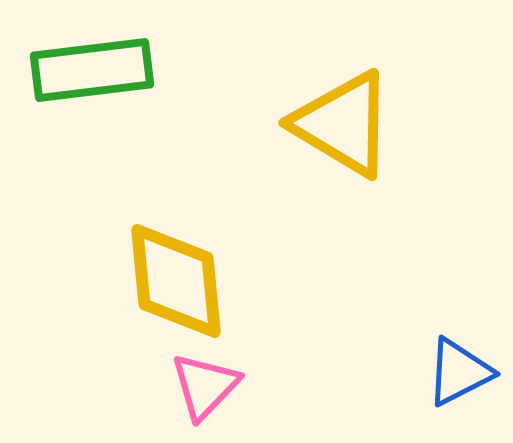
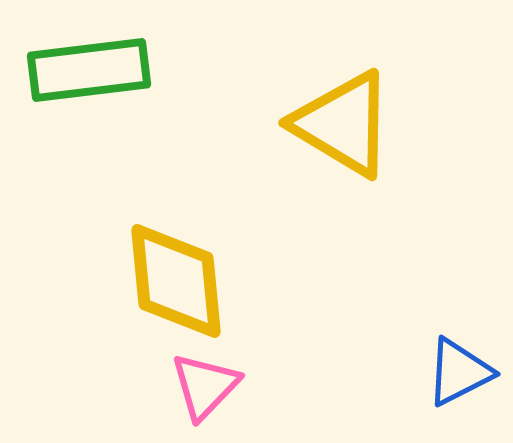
green rectangle: moved 3 px left
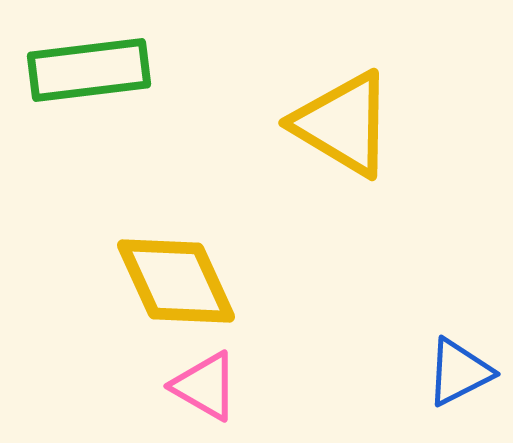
yellow diamond: rotated 19 degrees counterclockwise
pink triangle: rotated 44 degrees counterclockwise
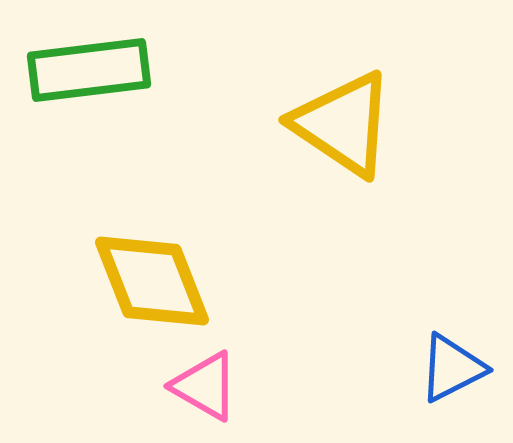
yellow triangle: rotated 3 degrees clockwise
yellow diamond: moved 24 px left; rotated 3 degrees clockwise
blue triangle: moved 7 px left, 4 px up
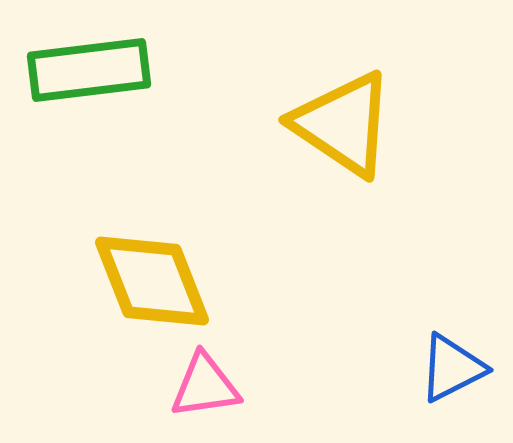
pink triangle: rotated 38 degrees counterclockwise
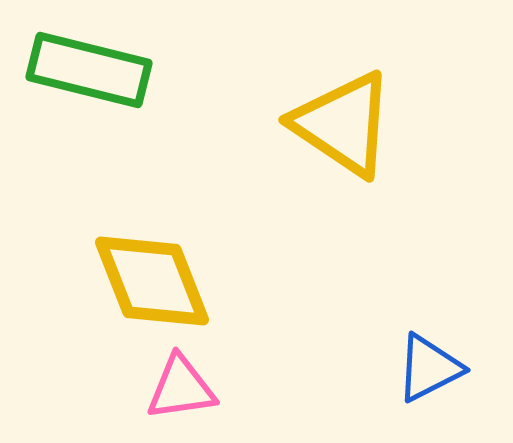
green rectangle: rotated 21 degrees clockwise
blue triangle: moved 23 px left
pink triangle: moved 24 px left, 2 px down
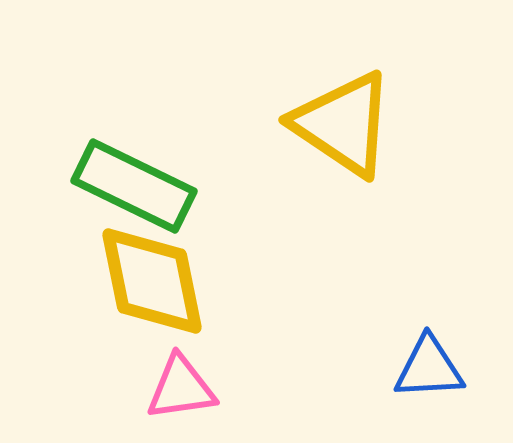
green rectangle: moved 45 px right, 116 px down; rotated 12 degrees clockwise
yellow diamond: rotated 10 degrees clockwise
blue triangle: rotated 24 degrees clockwise
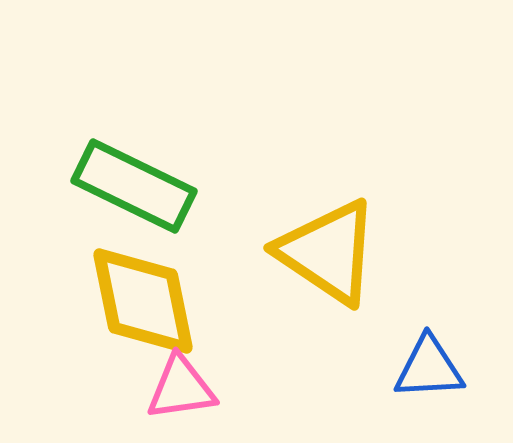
yellow triangle: moved 15 px left, 128 px down
yellow diamond: moved 9 px left, 20 px down
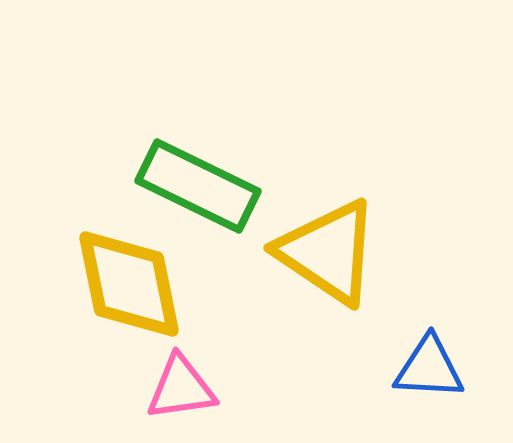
green rectangle: moved 64 px right
yellow diamond: moved 14 px left, 17 px up
blue triangle: rotated 6 degrees clockwise
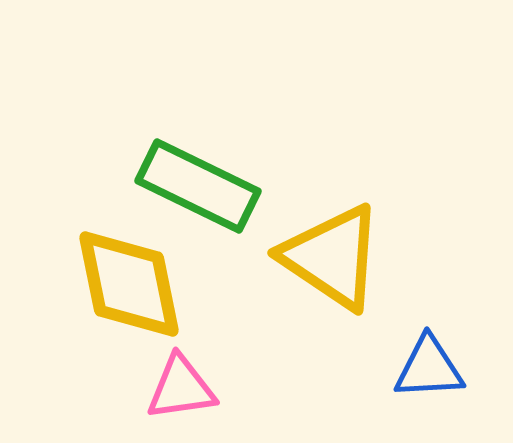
yellow triangle: moved 4 px right, 5 px down
blue triangle: rotated 6 degrees counterclockwise
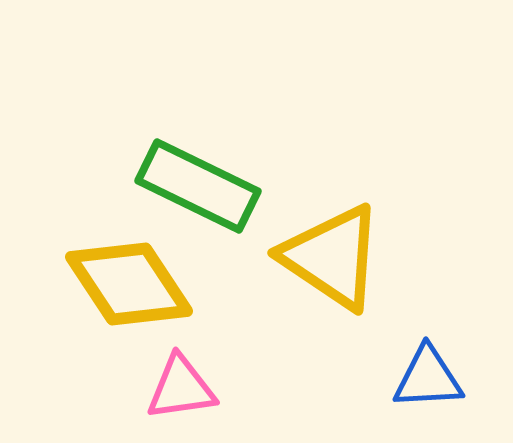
yellow diamond: rotated 22 degrees counterclockwise
blue triangle: moved 1 px left, 10 px down
